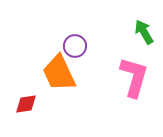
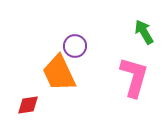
red diamond: moved 2 px right, 1 px down
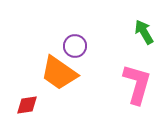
orange trapezoid: rotated 30 degrees counterclockwise
pink L-shape: moved 3 px right, 7 px down
red diamond: moved 1 px left
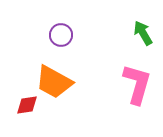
green arrow: moved 1 px left, 1 px down
purple circle: moved 14 px left, 11 px up
orange trapezoid: moved 5 px left, 9 px down; rotated 6 degrees counterclockwise
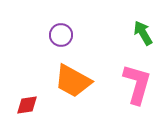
orange trapezoid: moved 19 px right, 1 px up
